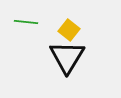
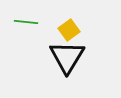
yellow square: rotated 15 degrees clockwise
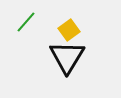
green line: rotated 55 degrees counterclockwise
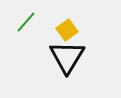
yellow square: moved 2 px left
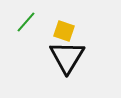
yellow square: moved 3 px left, 1 px down; rotated 35 degrees counterclockwise
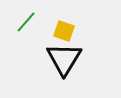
black triangle: moved 3 px left, 2 px down
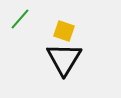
green line: moved 6 px left, 3 px up
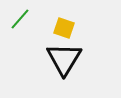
yellow square: moved 3 px up
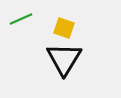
green line: moved 1 px right; rotated 25 degrees clockwise
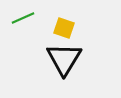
green line: moved 2 px right, 1 px up
